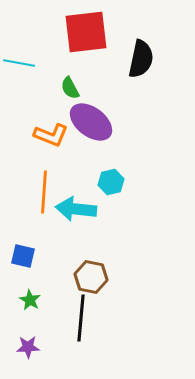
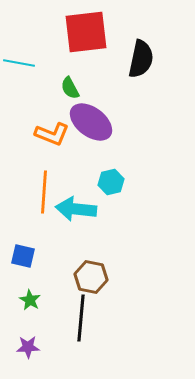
orange L-shape: moved 1 px right, 1 px up
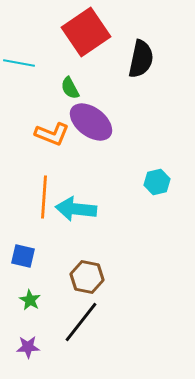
red square: rotated 27 degrees counterclockwise
cyan hexagon: moved 46 px right
orange line: moved 5 px down
brown hexagon: moved 4 px left
black line: moved 4 px down; rotated 33 degrees clockwise
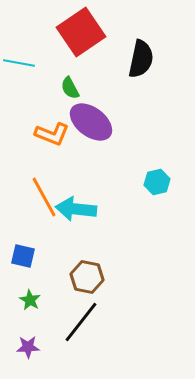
red square: moved 5 px left
orange line: rotated 33 degrees counterclockwise
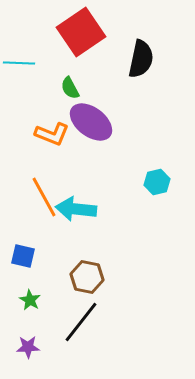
cyan line: rotated 8 degrees counterclockwise
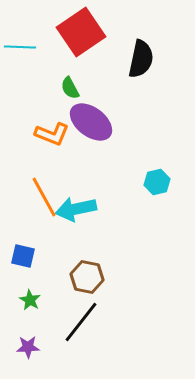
cyan line: moved 1 px right, 16 px up
cyan arrow: rotated 18 degrees counterclockwise
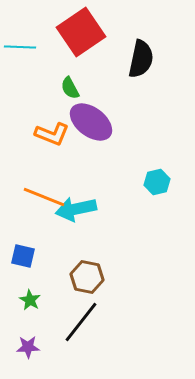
orange line: rotated 39 degrees counterclockwise
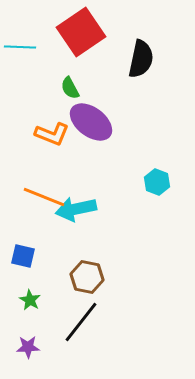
cyan hexagon: rotated 25 degrees counterclockwise
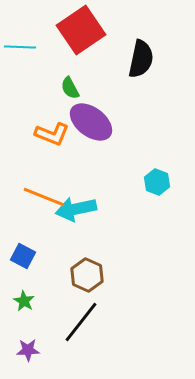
red square: moved 2 px up
blue square: rotated 15 degrees clockwise
brown hexagon: moved 2 px up; rotated 12 degrees clockwise
green star: moved 6 px left, 1 px down
purple star: moved 3 px down
